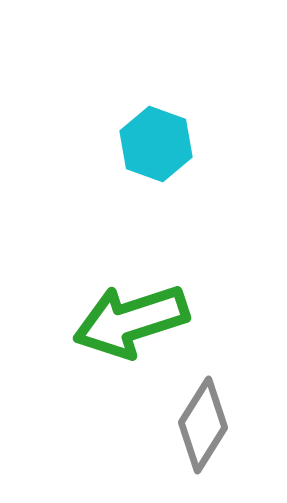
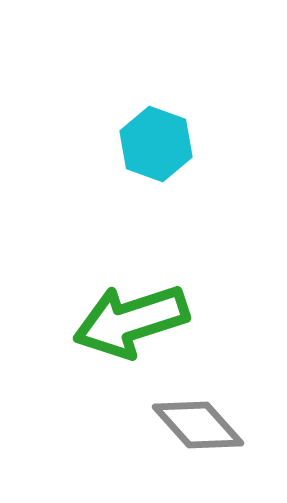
gray diamond: moved 5 px left; rotated 74 degrees counterclockwise
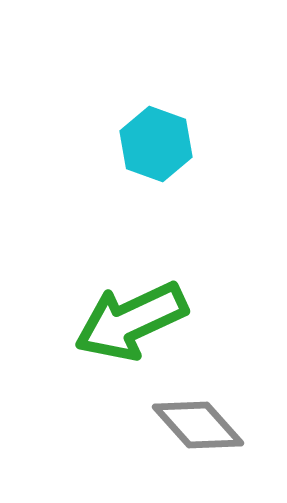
green arrow: rotated 7 degrees counterclockwise
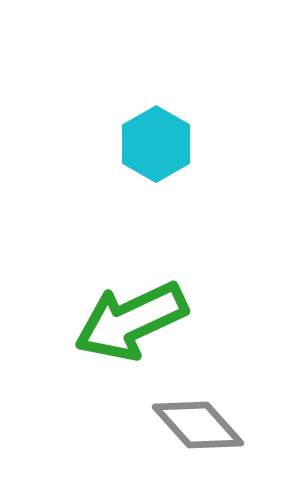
cyan hexagon: rotated 10 degrees clockwise
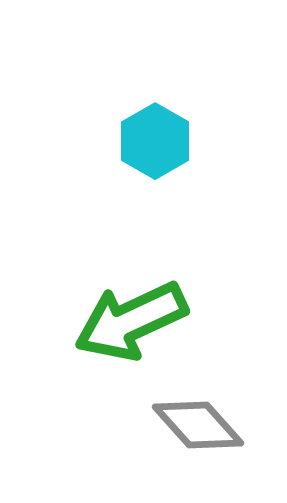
cyan hexagon: moved 1 px left, 3 px up
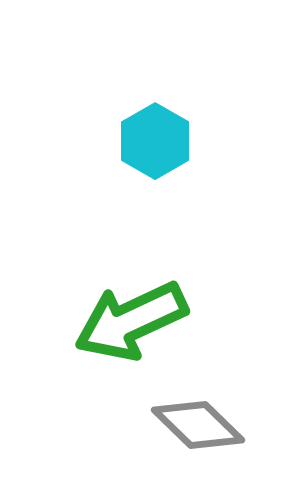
gray diamond: rotated 4 degrees counterclockwise
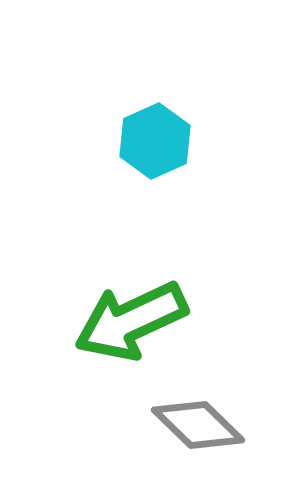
cyan hexagon: rotated 6 degrees clockwise
